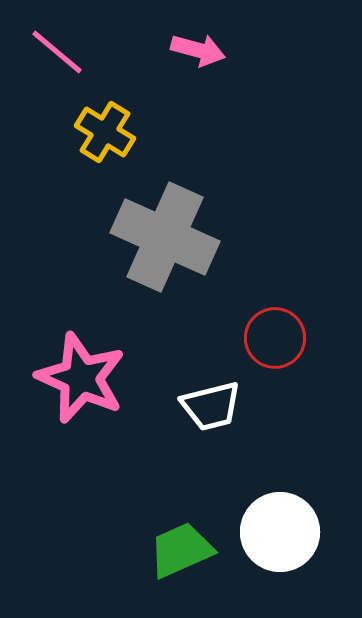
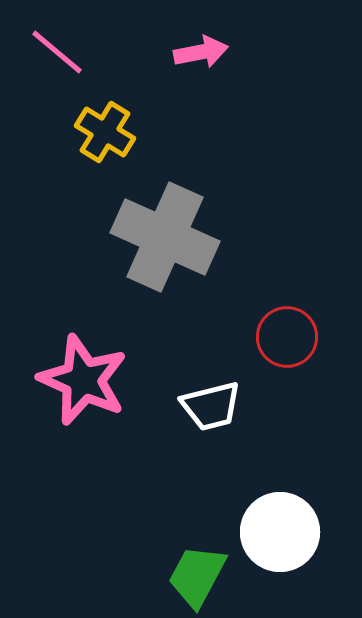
pink arrow: moved 3 px right, 2 px down; rotated 26 degrees counterclockwise
red circle: moved 12 px right, 1 px up
pink star: moved 2 px right, 2 px down
green trapezoid: moved 16 px right, 26 px down; rotated 38 degrees counterclockwise
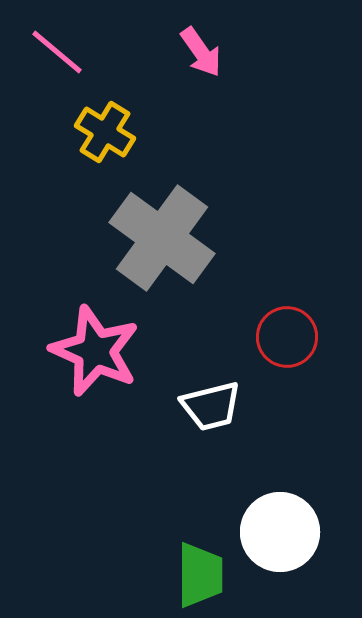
pink arrow: rotated 66 degrees clockwise
gray cross: moved 3 px left, 1 px down; rotated 12 degrees clockwise
pink star: moved 12 px right, 29 px up
green trapezoid: moved 3 px right, 1 px up; rotated 152 degrees clockwise
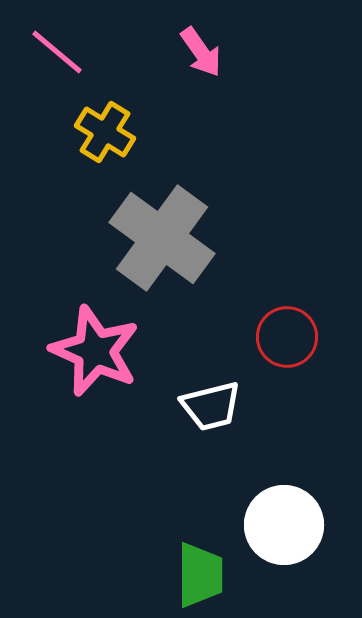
white circle: moved 4 px right, 7 px up
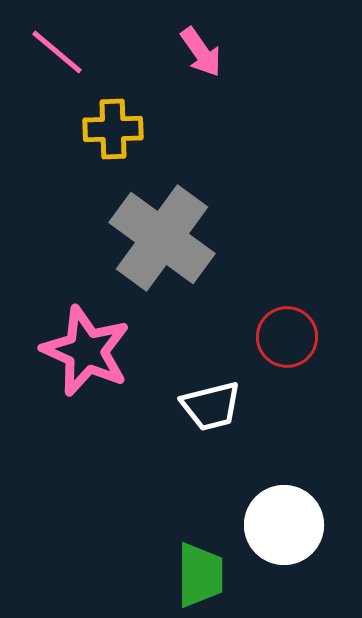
yellow cross: moved 8 px right, 3 px up; rotated 34 degrees counterclockwise
pink star: moved 9 px left
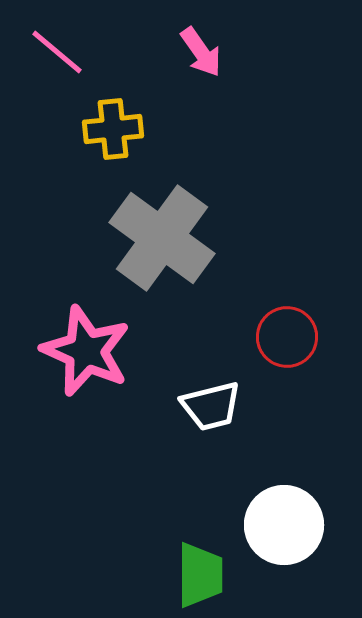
yellow cross: rotated 4 degrees counterclockwise
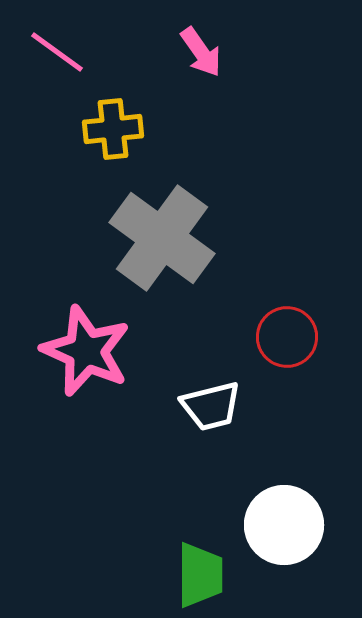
pink line: rotated 4 degrees counterclockwise
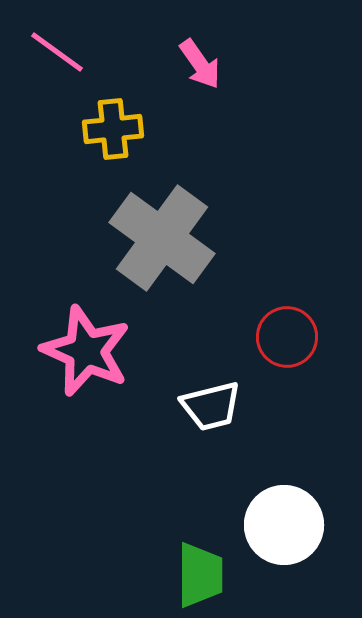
pink arrow: moved 1 px left, 12 px down
